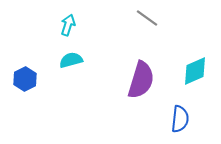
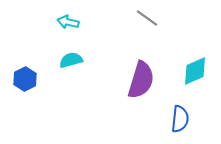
cyan arrow: moved 3 px up; rotated 95 degrees counterclockwise
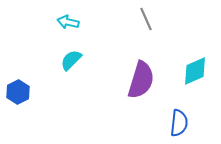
gray line: moved 1 px left, 1 px down; rotated 30 degrees clockwise
cyan semicircle: rotated 30 degrees counterclockwise
blue hexagon: moved 7 px left, 13 px down
blue semicircle: moved 1 px left, 4 px down
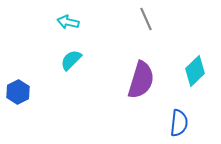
cyan diamond: rotated 20 degrees counterclockwise
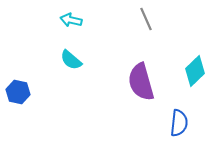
cyan arrow: moved 3 px right, 2 px up
cyan semicircle: rotated 95 degrees counterclockwise
purple semicircle: moved 2 px down; rotated 147 degrees clockwise
blue hexagon: rotated 20 degrees counterclockwise
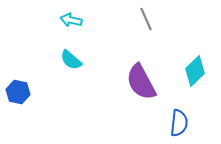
purple semicircle: rotated 12 degrees counterclockwise
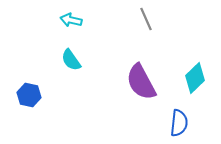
cyan semicircle: rotated 15 degrees clockwise
cyan diamond: moved 7 px down
blue hexagon: moved 11 px right, 3 px down
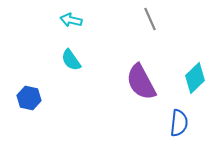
gray line: moved 4 px right
blue hexagon: moved 3 px down
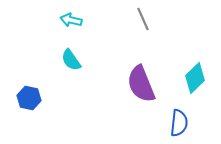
gray line: moved 7 px left
purple semicircle: moved 2 px down; rotated 6 degrees clockwise
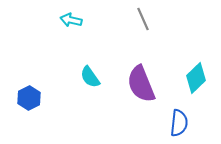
cyan semicircle: moved 19 px right, 17 px down
cyan diamond: moved 1 px right
blue hexagon: rotated 20 degrees clockwise
